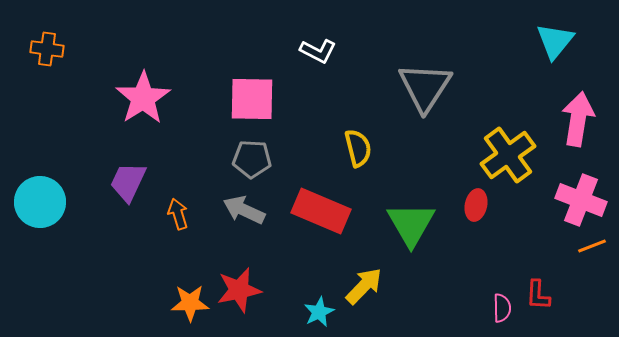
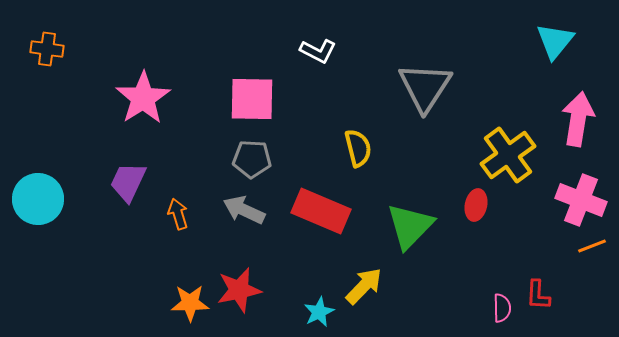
cyan circle: moved 2 px left, 3 px up
green triangle: moved 1 px left, 2 px down; rotated 14 degrees clockwise
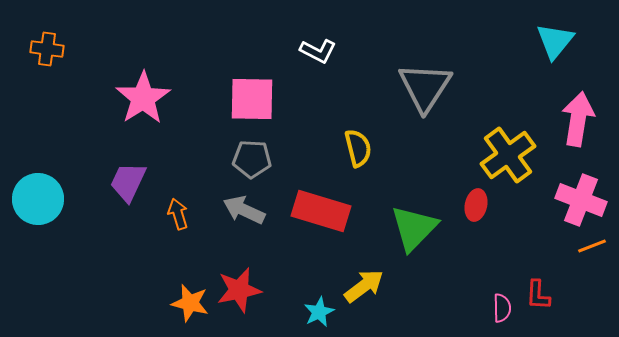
red rectangle: rotated 6 degrees counterclockwise
green triangle: moved 4 px right, 2 px down
yellow arrow: rotated 9 degrees clockwise
orange star: rotated 15 degrees clockwise
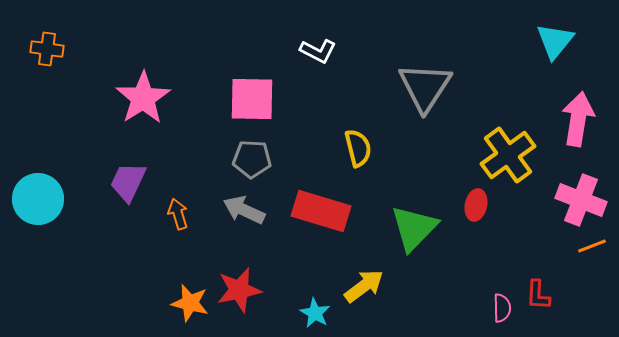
cyan star: moved 4 px left, 1 px down; rotated 16 degrees counterclockwise
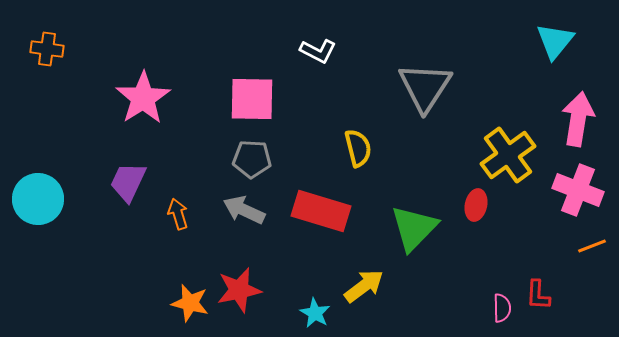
pink cross: moved 3 px left, 10 px up
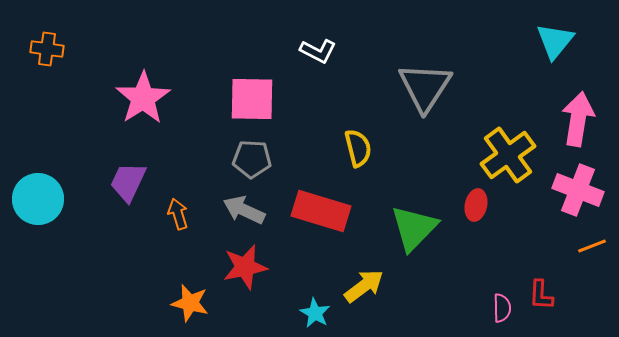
red star: moved 6 px right, 23 px up
red L-shape: moved 3 px right
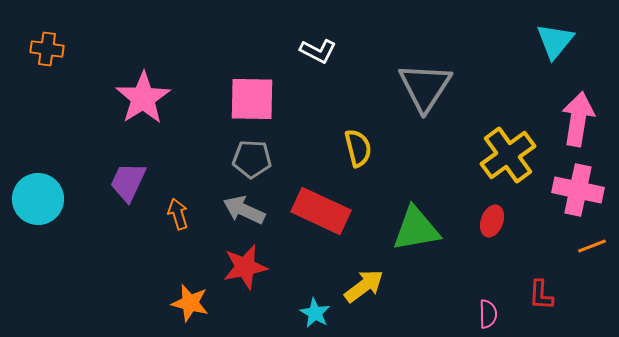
pink cross: rotated 9 degrees counterclockwise
red ellipse: moved 16 px right, 16 px down; rotated 8 degrees clockwise
red rectangle: rotated 8 degrees clockwise
green triangle: moved 2 px right, 1 px down; rotated 36 degrees clockwise
pink semicircle: moved 14 px left, 6 px down
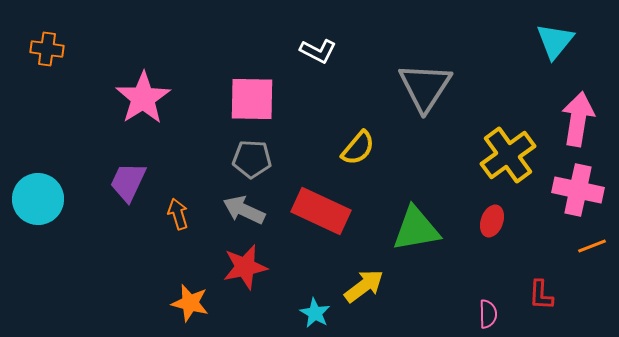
yellow semicircle: rotated 54 degrees clockwise
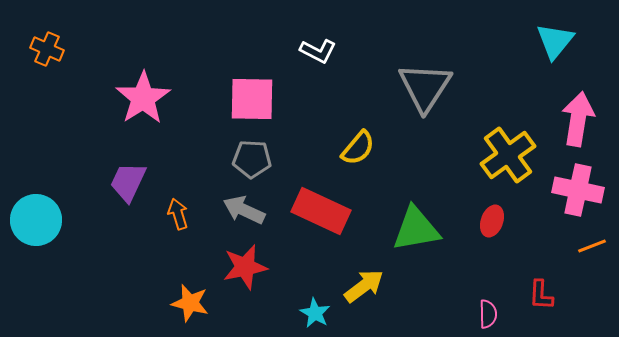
orange cross: rotated 16 degrees clockwise
cyan circle: moved 2 px left, 21 px down
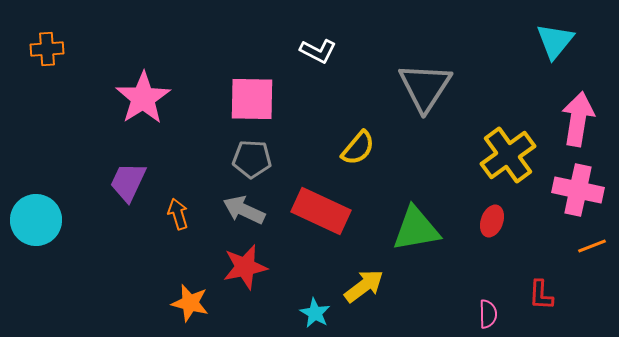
orange cross: rotated 28 degrees counterclockwise
